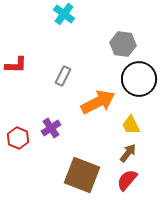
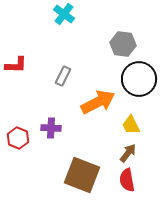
purple cross: rotated 36 degrees clockwise
red semicircle: rotated 50 degrees counterclockwise
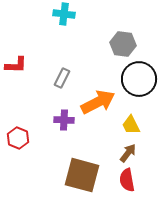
cyan cross: rotated 30 degrees counterclockwise
gray rectangle: moved 1 px left, 2 px down
purple cross: moved 13 px right, 8 px up
brown square: rotated 6 degrees counterclockwise
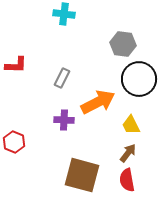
red hexagon: moved 4 px left, 4 px down
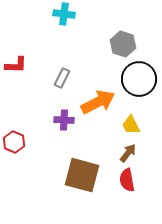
gray hexagon: rotated 10 degrees clockwise
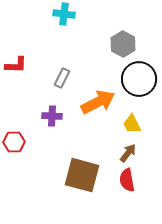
gray hexagon: rotated 10 degrees clockwise
purple cross: moved 12 px left, 4 px up
yellow trapezoid: moved 1 px right, 1 px up
red hexagon: rotated 25 degrees counterclockwise
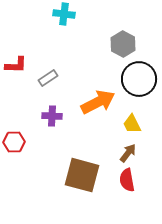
gray rectangle: moved 14 px left; rotated 30 degrees clockwise
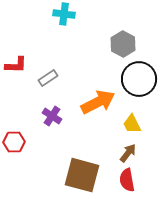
purple cross: rotated 30 degrees clockwise
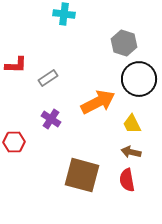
gray hexagon: moved 1 px right, 1 px up; rotated 10 degrees counterclockwise
purple cross: moved 1 px left, 3 px down
brown arrow: moved 3 px right, 1 px up; rotated 114 degrees counterclockwise
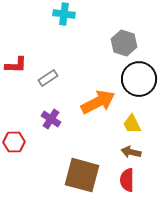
red semicircle: rotated 10 degrees clockwise
